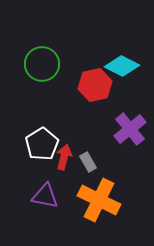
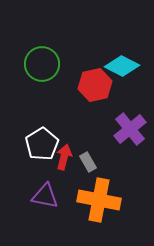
orange cross: rotated 15 degrees counterclockwise
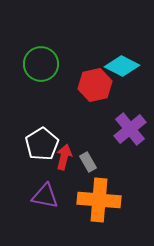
green circle: moved 1 px left
orange cross: rotated 6 degrees counterclockwise
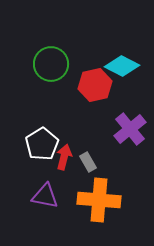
green circle: moved 10 px right
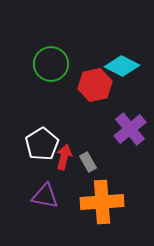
orange cross: moved 3 px right, 2 px down; rotated 9 degrees counterclockwise
